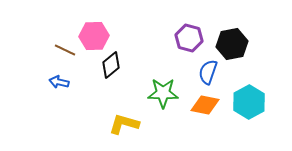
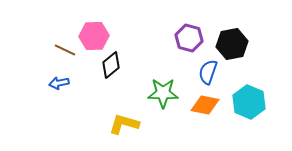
blue arrow: moved 1 px down; rotated 24 degrees counterclockwise
cyan hexagon: rotated 8 degrees counterclockwise
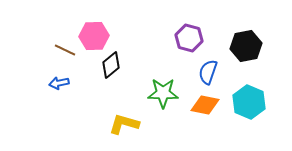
black hexagon: moved 14 px right, 2 px down
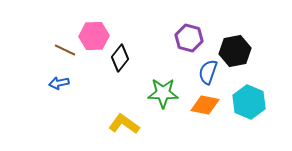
black hexagon: moved 11 px left, 5 px down
black diamond: moved 9 px right, 7 px up; rotated 12 degrees counterclockwise
yellow L-shape: rotated 20 degrees clockwise
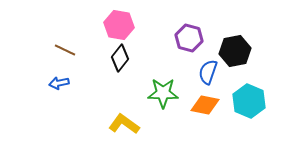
pink hexagon: moved 25 px right, 11 px up; rotated 12 degrees clockwise
cyan hexagon: moved 1 px up
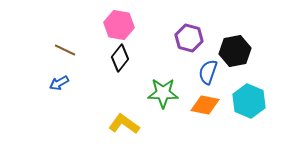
blue arrow: rotated 18 degrees counterclockwise
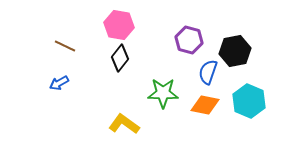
purple hexagon: moved 2 px down
brown line: moved 4 px up
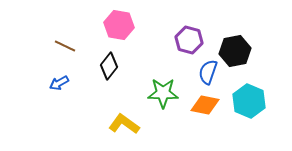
black diamond: moved 11 px left, 8 px down
